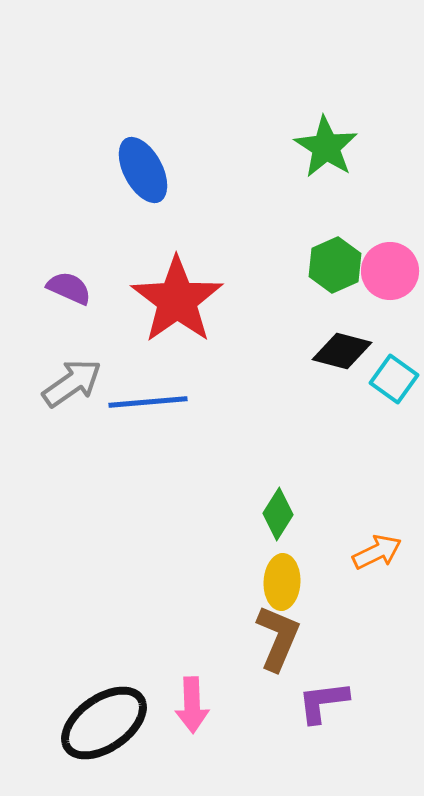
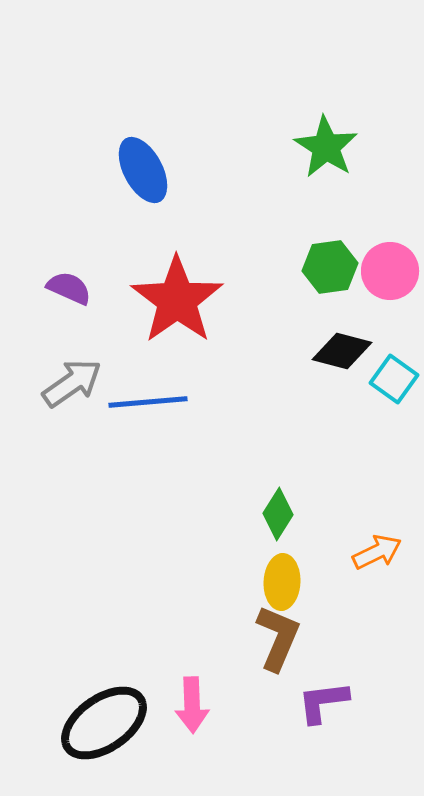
green hexagon: moved 5 px left, 2 px down; rotated 16 degrees clockwise
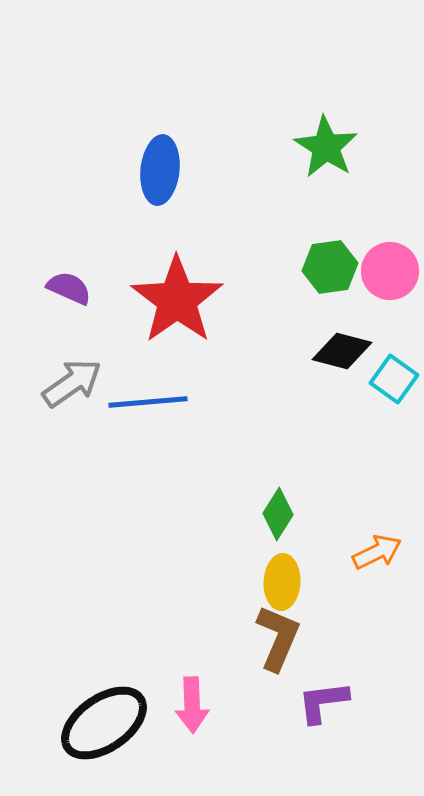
blue ellipse: moved 17 px right; rotated 34 degrees clockwise
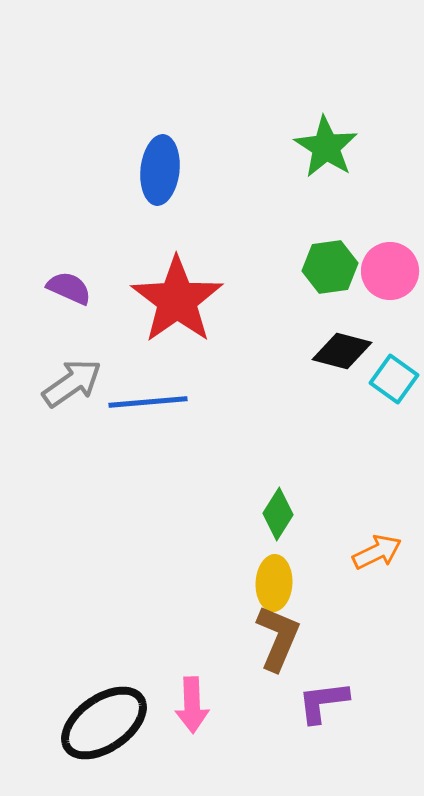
yellow ellipse: moved 8 px left, 1 px down
